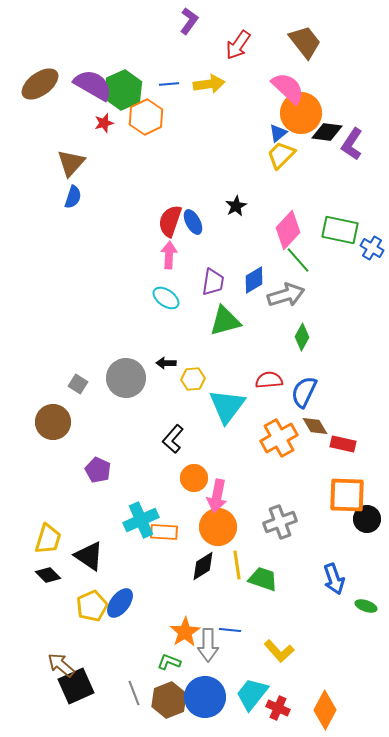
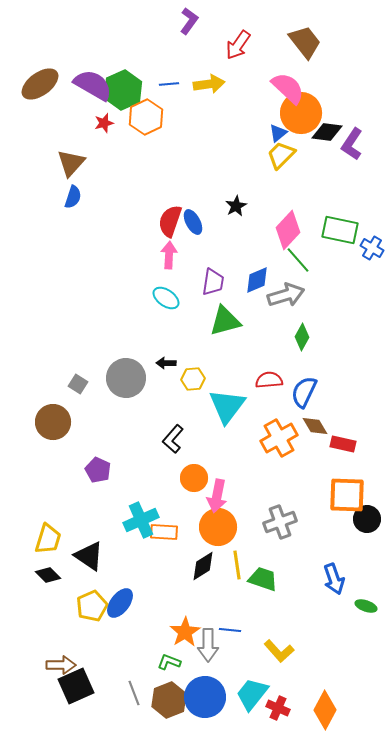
blue diamond at (254, 280): moved 3 px right; rotated 8 degrees clockwise
brown arrow at (61, 665): rotated 140 degrees clockwise
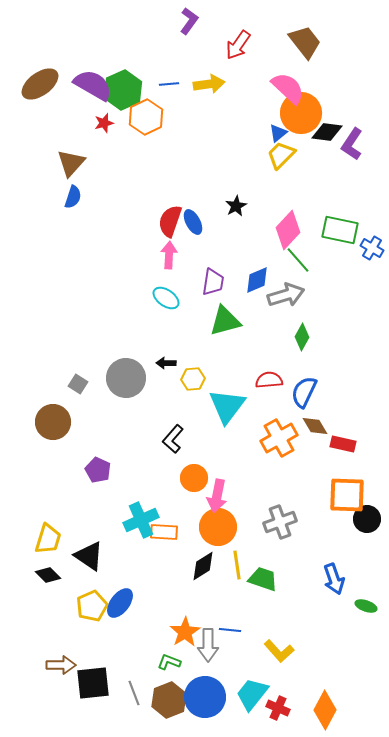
black square at (76, 686): moved 17 px right, 3 px up; rotated 18 degrees clockwise
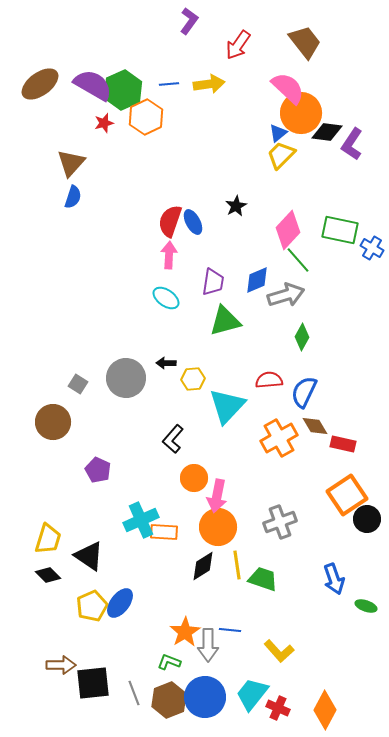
cyan triangle at (227, 406): rotated 6 degrees clockwise
orange square at (347, 495): rotated 36 degrees counterclockwise
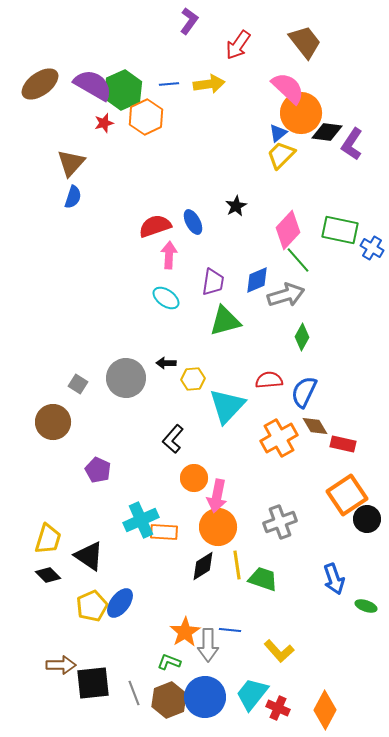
red semicircle at (170, 221): moved 15 px left, 5 px down; rotated 52 degrees clockwise
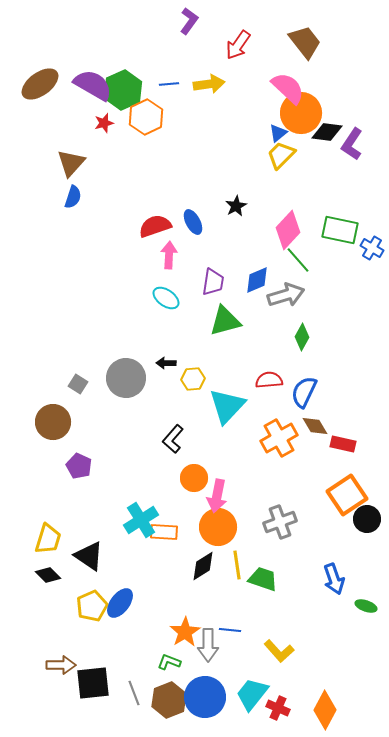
purple pentagon at (98, 470): moved 19 px left, 4 px up
cyan cross at (141, 520): rotated 8 degrees counterclockwise
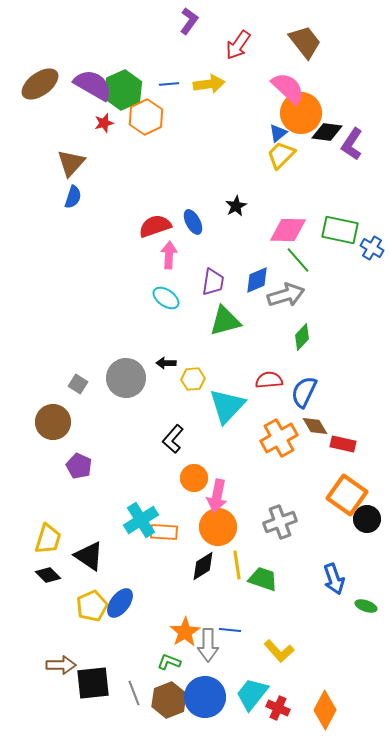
pink diamond at (288, 230): rotated 48 degrees clockwise
green diamond at (302, 337): rotated 16 degrees clockwise
orange square at (347, 495): rotated 21 degrees counterclockwise
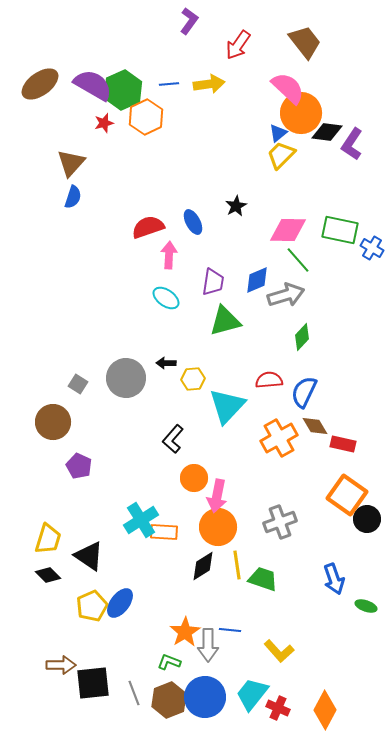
red semicircle at (155, 226): moved 7 px left, 1 px down
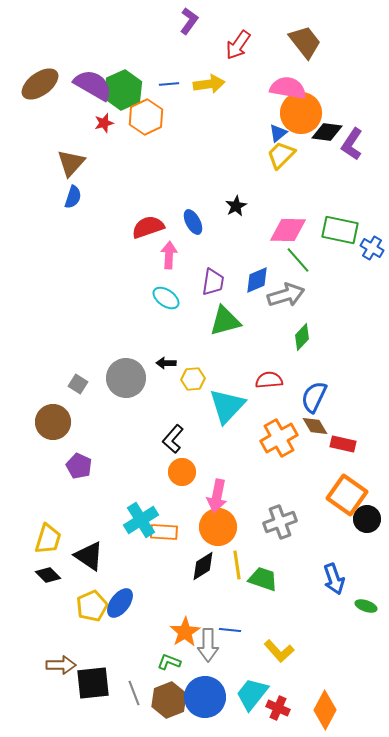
pink semicircle at (288, 88): rotated 33 degrees counterclockwise
blue semicircle at (304, 392): moved 10 px right, 5 px down
orange circle at (194, 478): moved 12 px left, 6 px up
